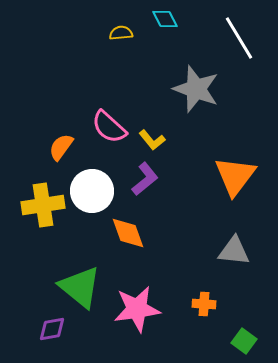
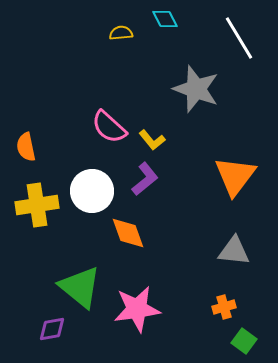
orange semicircle: moved 35 px left; rotated 48 degrees counterclockwise
yellow cross: moved 6 px left
orange cross: moved 20 px right, 3 px down; rotated 20 degrees counterclockwise
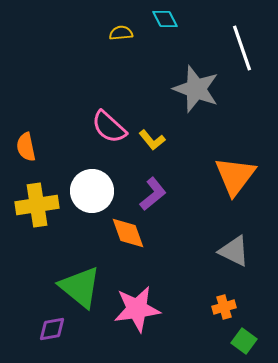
white line: moved 3 px right, 10 px down; rotated 12 degrees clockwise
purple L-shape: moved 8 px right, 15 px down
gray triangle: rotated 20 degrees clockwise
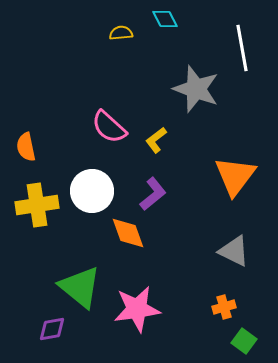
white line: rotated 9 degrees clockwise
yellow L-shape: moved 4 px right; rotated 92 degrees clockwise
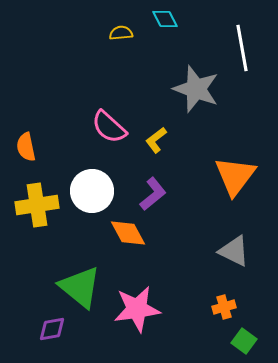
orange diamond: rotated 9 degrees counterclockwise
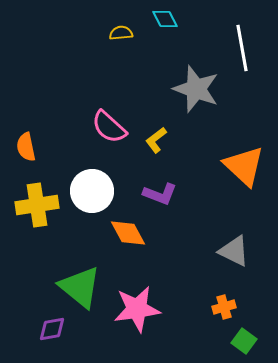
orange triangle: moved 9 px right, 10 px up; rotated 24 degrees counterclockwise
purple L-shape: moved 7 px right; rotated 60 degrees clockwise
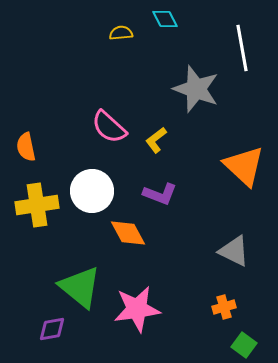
green square: moved 4 px down
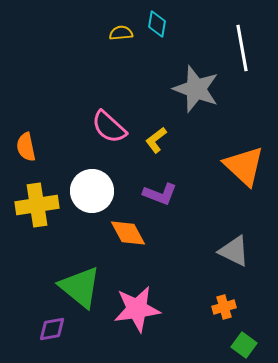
cyan diamond: moved 8 px left, 5 px down; rotated 36 degrees clockwise
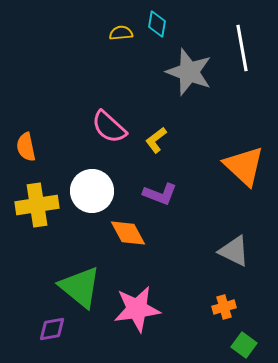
gray star: moved 7 px left, 17 px up
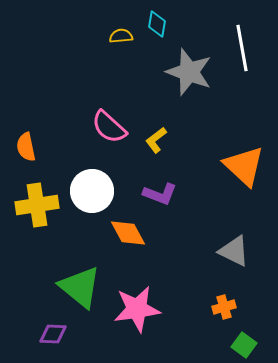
yellow semicircle: moved 3 px down
purple diamond: moved 1 px right, 5 px down; rotated 12 degrees clockwise
